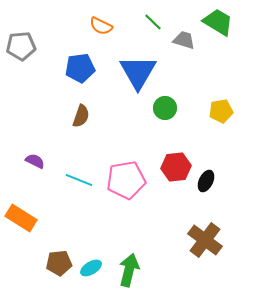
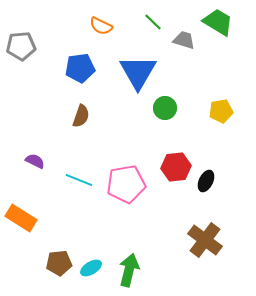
pink pentagon: moved 4 px down
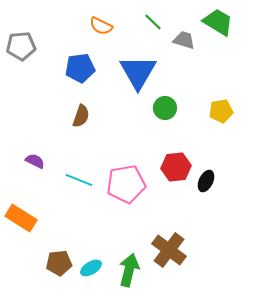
brown cross: moved 36 px left, 10 px down
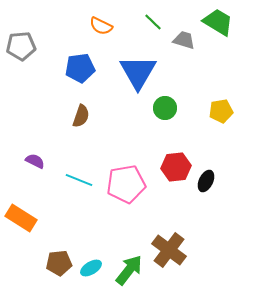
green arrow: rotated 24 degrees clockwise
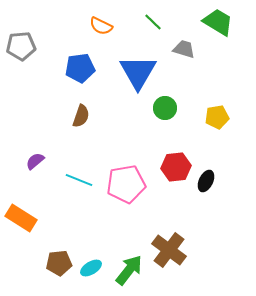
gray trapezoid: moved 9 px down
yellow pentagon: moved 4 px left, 6 px down
purple semicircle: rotated 66 degrees counterclockwise
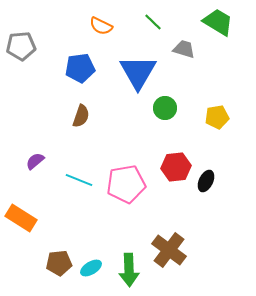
green arrow: rotated 140 degrees clockwise
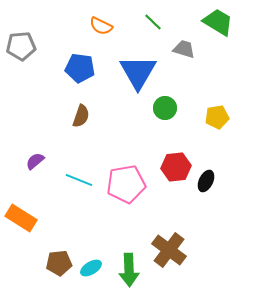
blue pentagon: rotated 16 degrees clockwise
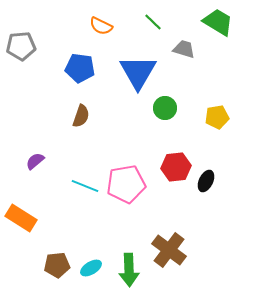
cyan line: moved 6 px right, 6 px down
brown pentagon: moved 2 px left, 2 px down
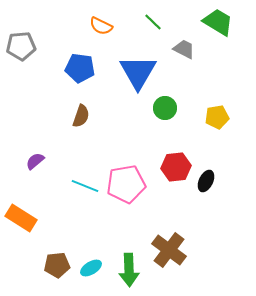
gray trapezoid: rotated 10 degrees clockwise
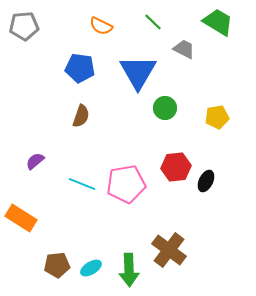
gray pentagon: moved 3 px right, 20 px up
cyan line: moved 3 px left, 2 px up
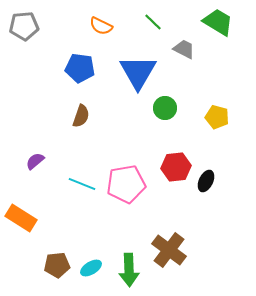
yellow pentagon: rotated 25 degrees clockwise
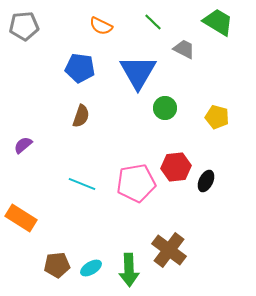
purple semicircle: moved 12 px left, 16 px up
pink pentagon: moved 10 px right, 1 px up
